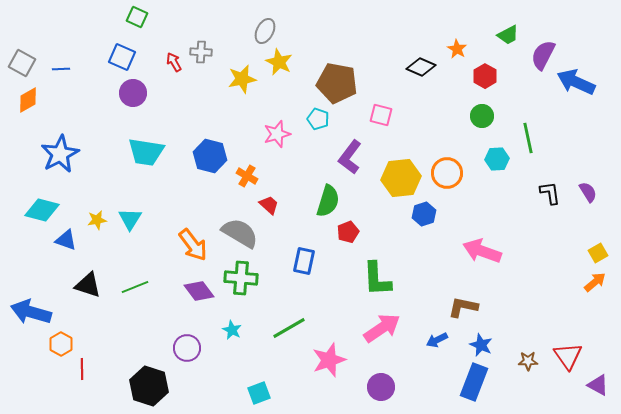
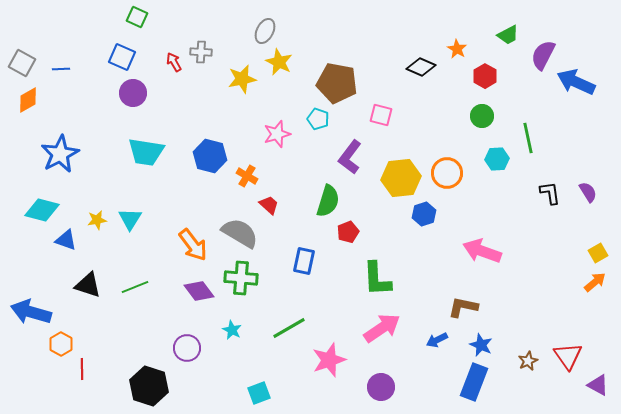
brown star at (528, 361): rotated 24 degrees counterclockwise
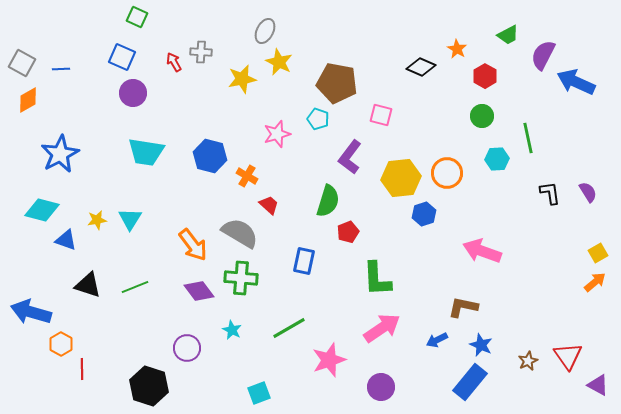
blue rectangle at (474, 382): moved 4 px left; rotated 18 degrees clockwise
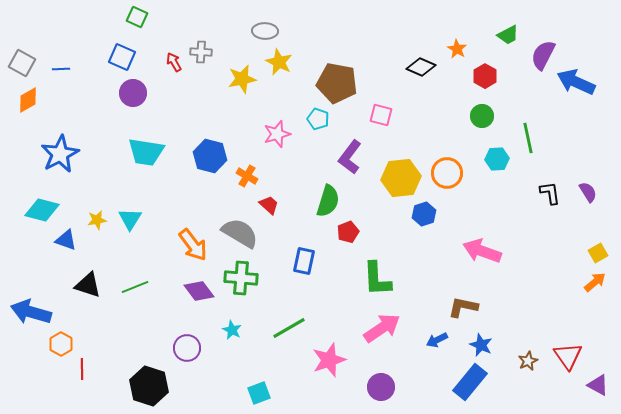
gray ellipse at (265, 31): rotated 65 degrees clockwise
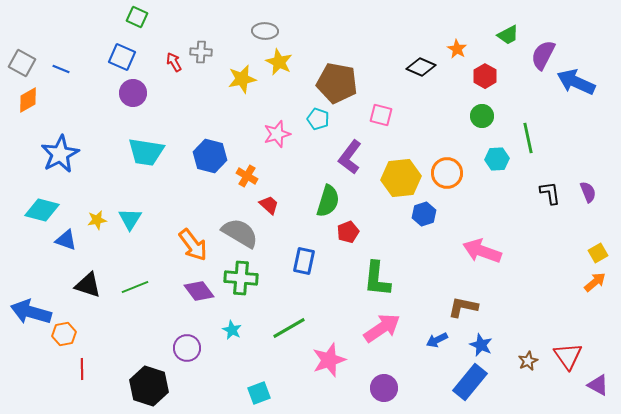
blue line at (61, 69): rotated 24 degrees clockwise
purple semicircle at (588, 192): rotated 10 degrees clockwise
green L-shape at (377, 279): rotated 9 degrees clockwise
orange hexagon at (61, 344): moved 3 px right, 10 px up; rotated 20 degrees clockwise
purple circle at (381, 387): moved 3 px right, 1 px down
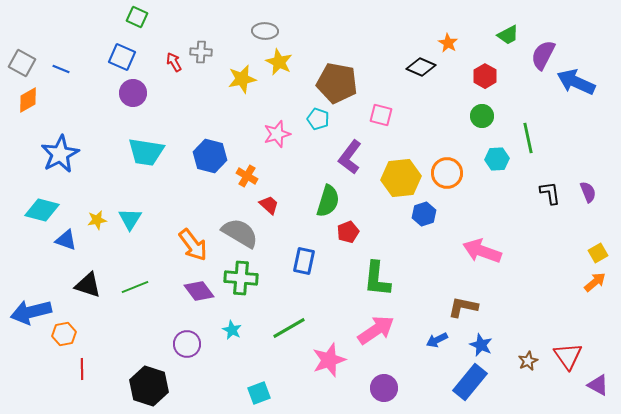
orange star at (457, 49): moved 9 px left, 6 px up
blue arrow at (31, 312): rotated 30 degrees counterclockwise
pink arrow at (382, 328): moved 6 px left, 2 px down
purple circle at (187, 348): moved 4 px up
